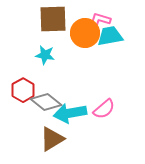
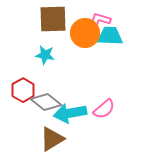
cyan trapezoid: rotated 12 degrees clockwise
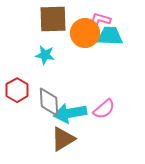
red hexagon: moved 6 px left
gray diamond: moved 3 px right; rotated 48 degrees clockwise
brown triangle: moved 11 px right
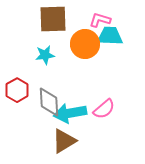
orange circle: moved 11 px down
cyan star: rotated 18 degrees counterclockwise
brown triangle: moved 1 px right, 2 px down
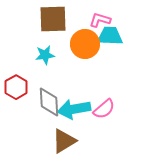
red hexagon: moved 1 px left, 3 px up
cyan arrow: moved 4 px right, 4 px up
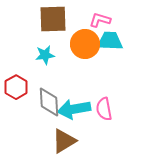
cyan trapezoid: moved 5 px down
pink semicircle: rotated 120 degrees clockwise
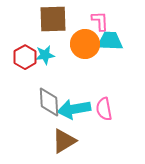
pink L-shape: moved 1 px down; rotated 70 degrees clockwise
red hexagon: moved 9 px right, 30 px up
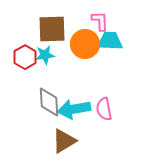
brown square: moved 1 px left, 10 px down
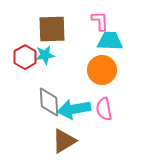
orange circle: moved 17 px right, 26 px down
